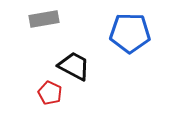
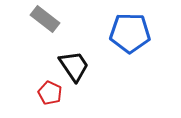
gray rectangle: moved 1 px right; rotated 48 degrees clockwise
black trapezoid: rotated 28 degrees clockwise
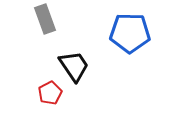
gray rectangle: rotated 32 degrees clockwise
red pentagon: rotated 20 degrees clockwise
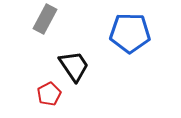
gray rectangle: rotated 48 degrees clockwise
red pentagon: moved 1 px left, 1 px down
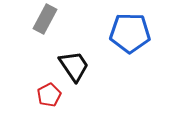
red pentagon: moved 1 px down
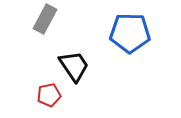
red pentagon: rotated 15 degrees clockwise
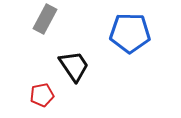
red pentagon: moved 7 px left
